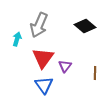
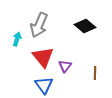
red triangle: moved 1 px up; rotated 15 degrees counterclockwise
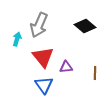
purple triangle: moved 1 px right, 1 px down; rotated 48 degrees clockwise
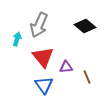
brown line: moved 8 px left, 4 px down; rotated 24 degrees counterclockwise
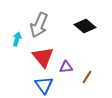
brown line: rotated 56 degrees clockwise
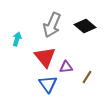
gray arrow: moved 13 px right
red triangle: moved 2 px right
blue triangle: moved 4 px right, 1 px up
